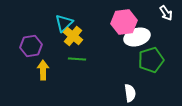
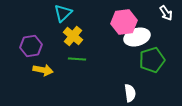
cyan triangle: moved 1 px left, 10 px up
green pentagon: moved 1 px right
yellow arrow: rotated 102 degrees clockwise
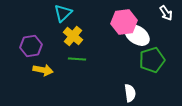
white ellipse: moved 2 px up; rotated 50 degrees clockwise
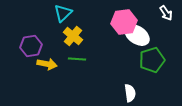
yellow arrow: moved 4 px right, 6 px up
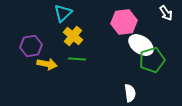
white ellipse: moved 4 px right, 10 px down
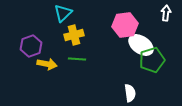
white arrow: rotated 140 degrees counterclockwise
pink hexagon: moved 1 px right, 3 px down
yellow cross: moved 1 px right, 1 px up; rotated 36 degrees clockwise
purple hexagon: rotated 10 degrees counterclockwise
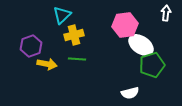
cyan triangle: moved 1 px left, 2 px down
green pentagon: moved 5 px down
white semicircle: rotated 84 degrees clockwise
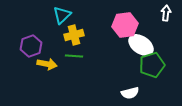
green line: moved 3 px left, 3 px up
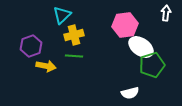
white ellipse: moved 2 px down
yellow arrow: moved 1 px left, 2 px down
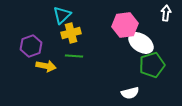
yellow cross: moved 3 px left, 2 px up
white ellipse: moved 4 px up
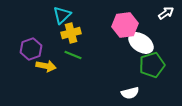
white arrow: rotated 49 degrees clockwise
purple hexagon: moved 3 px down
green line: moved 1 px left, 1 px up; rotated 18 degrees clockwise
